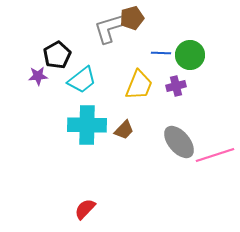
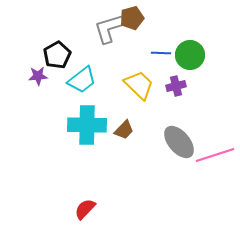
yellow trapezoid: rotated 68 degrees counterclockwise
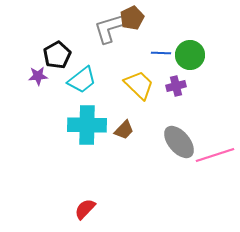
brown pentagon: rotated 10 degrees counterclockwise
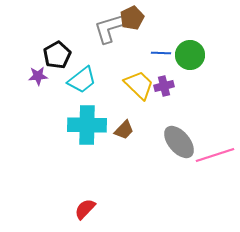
purple cross: moved 12 px left
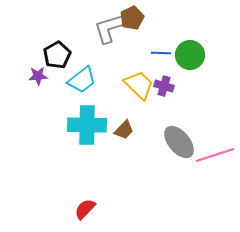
purple cross: rotated 30 degrees clockwise
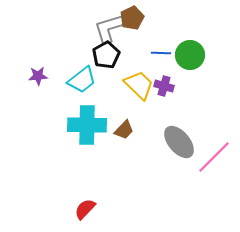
black pentagon: moved 49 px right
pink line: moved 1 px left, 2 px down; rotated 27 degrees counterclockwise
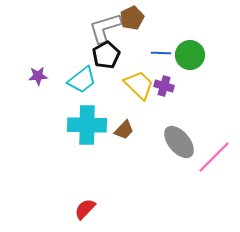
gray L-shape: moved 5 px left
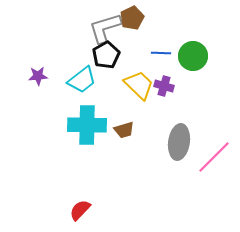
green circle: moved 3 px right, 1 px down
brown trapezoid: rotated 30 degrees clockwise
gray ellipse: rotated 48 degrees clockwise
red semicircle: moved 5 px left, 1 px down
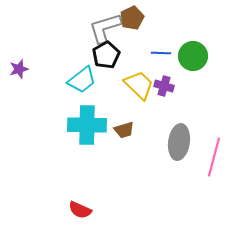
purple star: moved 19 px left, 7 px up; rotated 12 degrees counterclockwise
pink line: rotated 30 degrees counterclockwise
red semicircle: rotated 110 degrees counterclockwise
